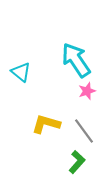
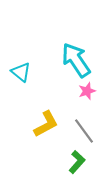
yellow L-shape: rotated 136 degrees clockwise
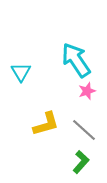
cyan triangle: rotated 20 degrees clockwise
yellow L-shape: rotated 12 degrees clockwise
gray line: moved 1 px up; rotated 12 degrees counterclockwise
green L-shape: moved 4 px right
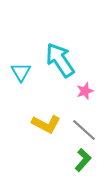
cyan arrow: moved 16 px left
pink star: moved 2 px left
yellow L-shape: rotated 44 degrees clockwise
green L-shape: moved 2 px right, 2 px up
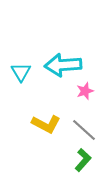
cyan arrow: moved 3 px right, 5 px down; rotated 60 degrees counterclockwise
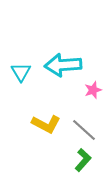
pink star: moved 8 px right, 1 px up
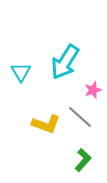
cyan arrow: moved 2 px right, 3 px up; rotated 54 degrees counterclockwise
yellow L-shape: rotated 8 degrees counterclockwise
gray line: moved 4 px left, 13 px up
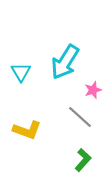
yellow L-shape: moved 19 px left, 6 px down
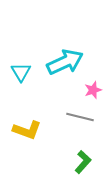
cyan arrow: rotated 147 degrees counterclockwise
gray line: rotated 28 degrees counterclockwise
green L-shape: moved 2 px down
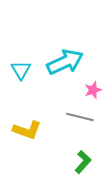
cyan triangle: moved 2 px up
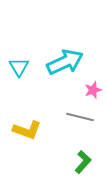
cyan triangle: moved 2 px left, 3 px up
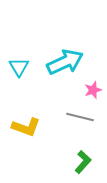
yellow L-shape: moved 1 px left, 3 px up
